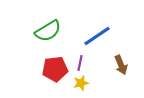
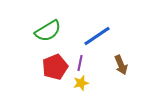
red pentagon: moved 2 px up; rotated 15 degrees counterclockwise
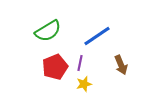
yellow star: moved 3 px right, 1 px down
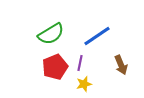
green semicircle: moved 3 px right, 3 px down
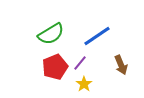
purple line: rotated 28 degrees clockwise
yellow star: rotated 21 degrees counterclockwise
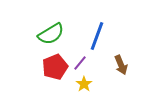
blue line: rotated 36 degrees counterclockwise
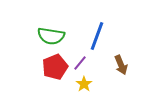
green semicircle: moved 2 px down; rotated 40 degrees clockwise
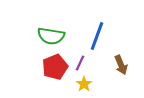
purple line: rotated 14 degrees counterclockwise
